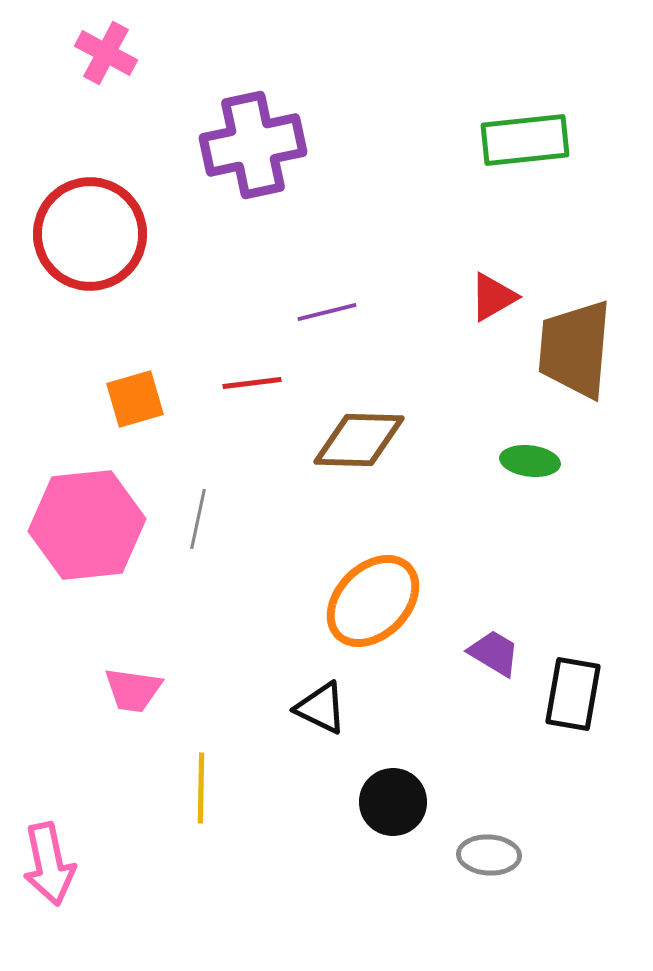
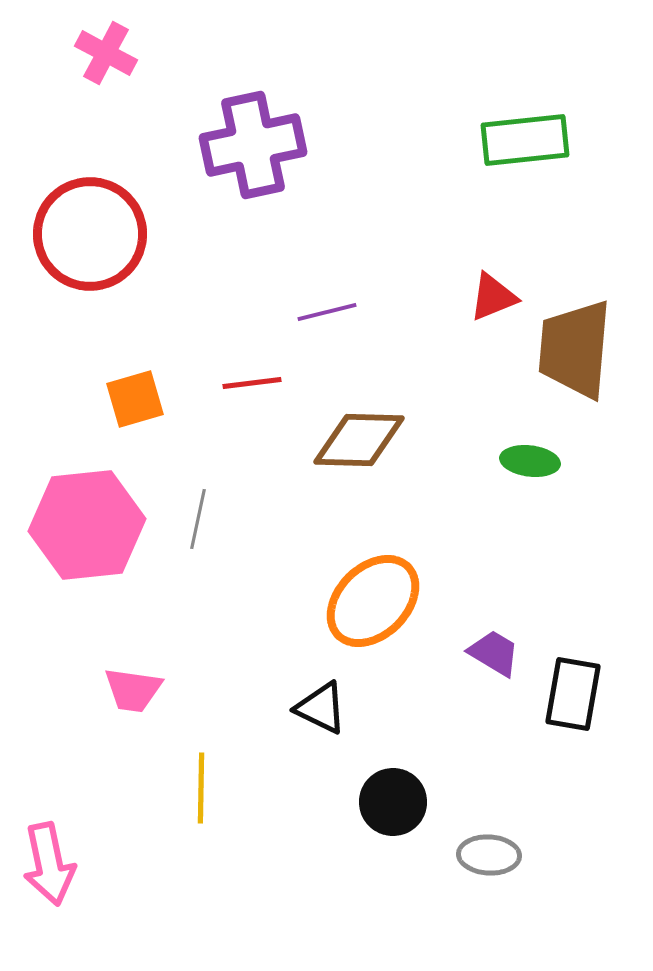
red triangle: rotated 8 degrees clockwise
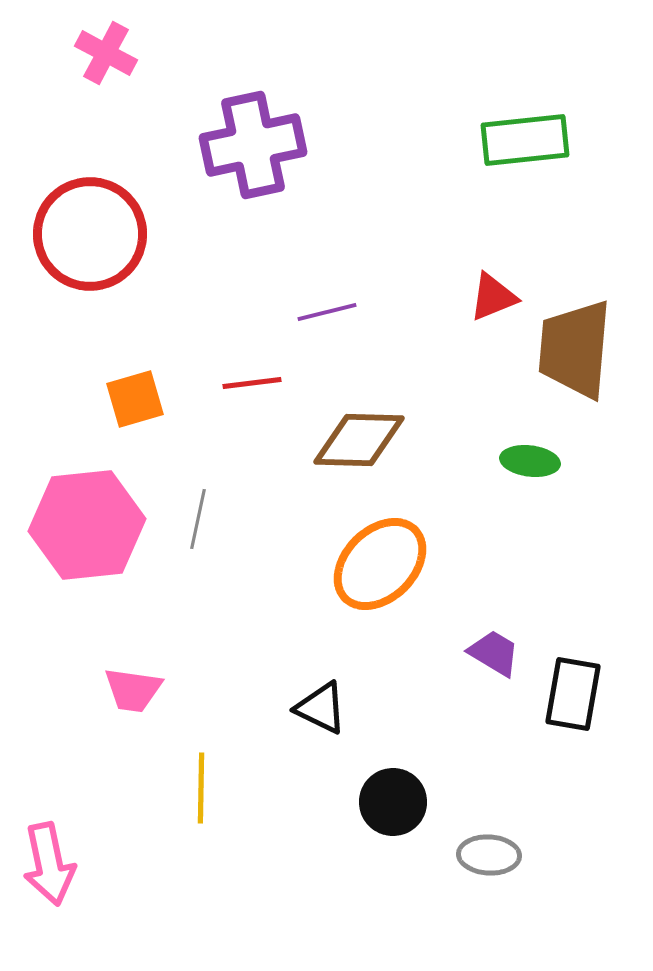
orange ellipse: moved 7 px right, 37 px up
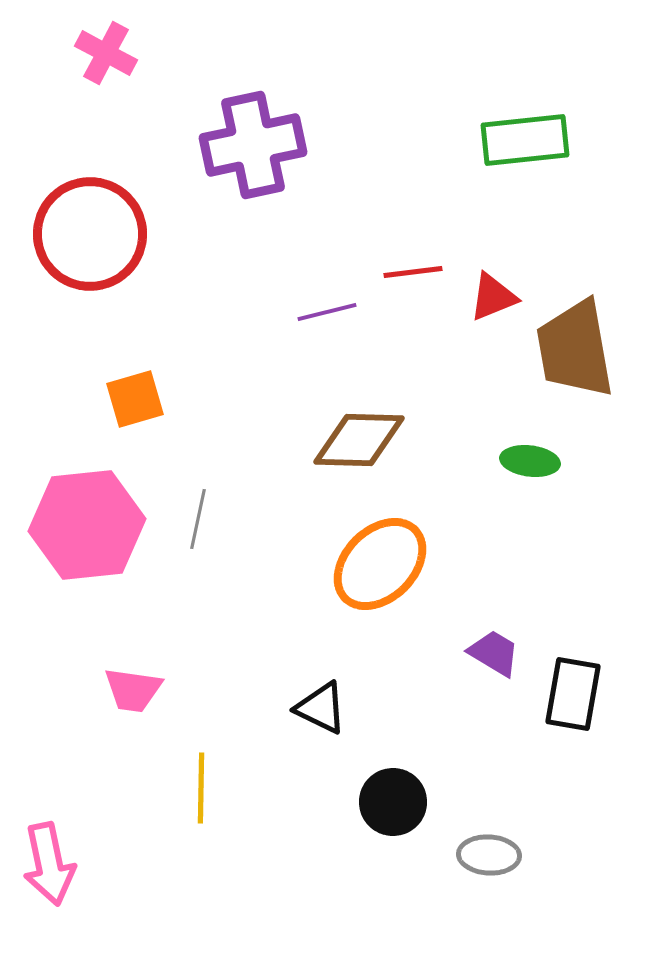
brown trapezoid: rotated 15 degrees counterclockwise
red line: moved 161 px right, 111 px up
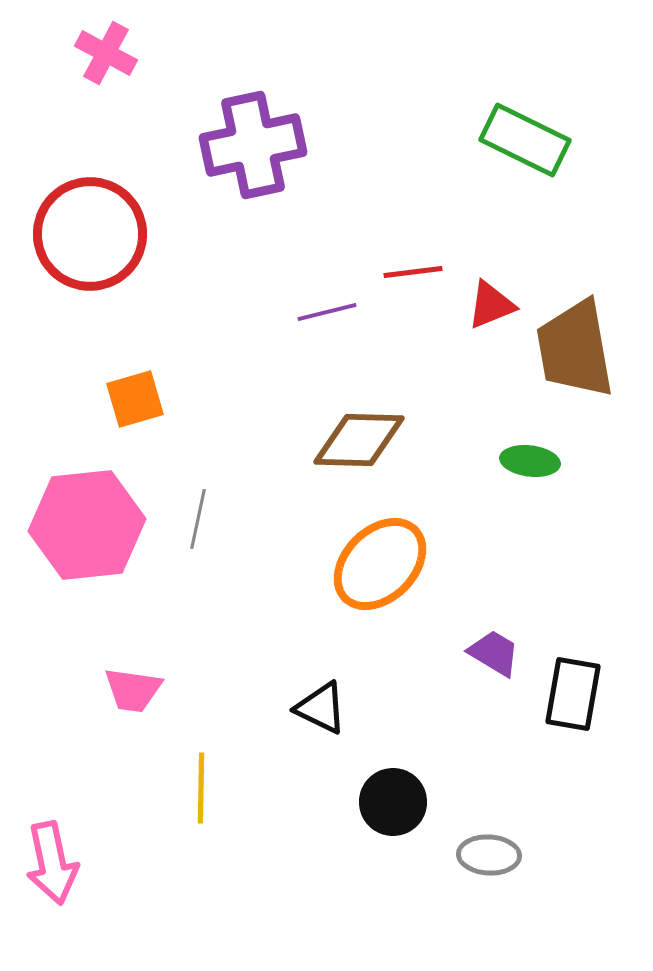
green rectangle: rotated 32 degrees clockwise
red triangle: moved 2 px left, 8 px down
pink arrow: moved 3 px right, 1 px up
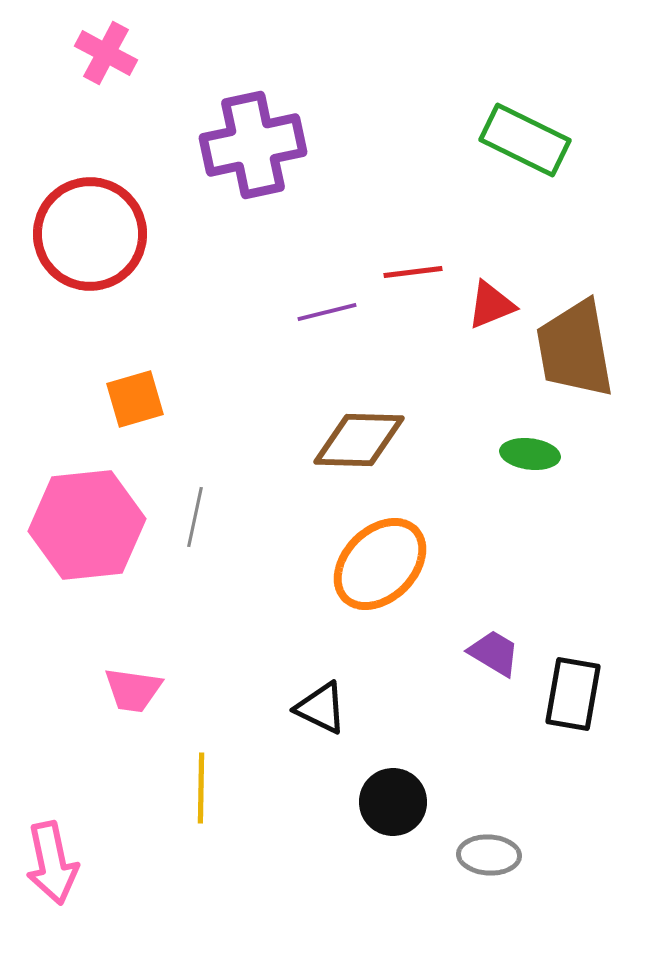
green ellipse: moved 7 px up
gray line: moved 3 px left, 2 px up
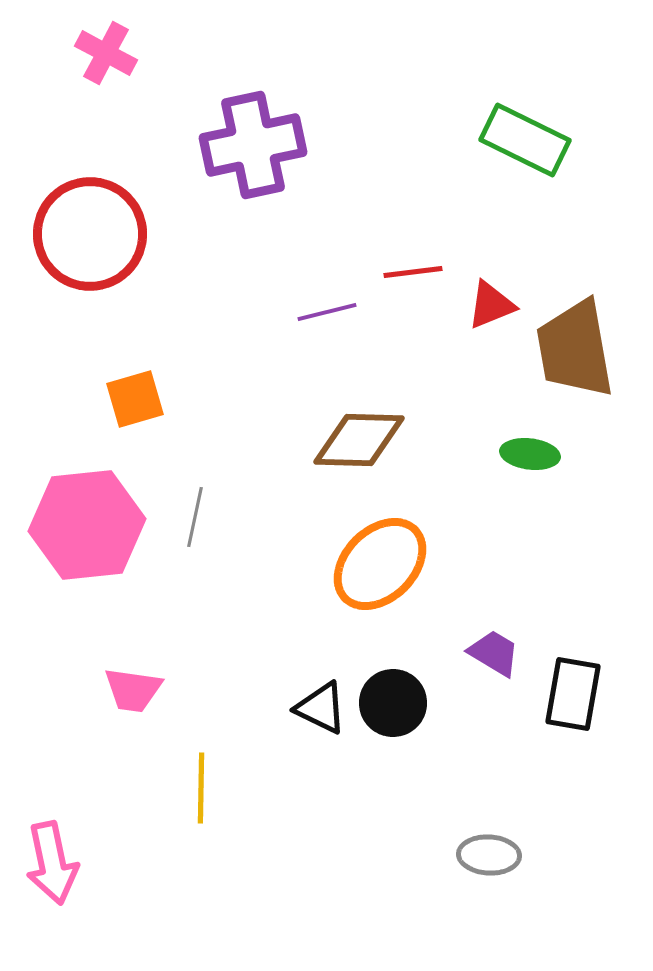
black circle: moved 99 px up
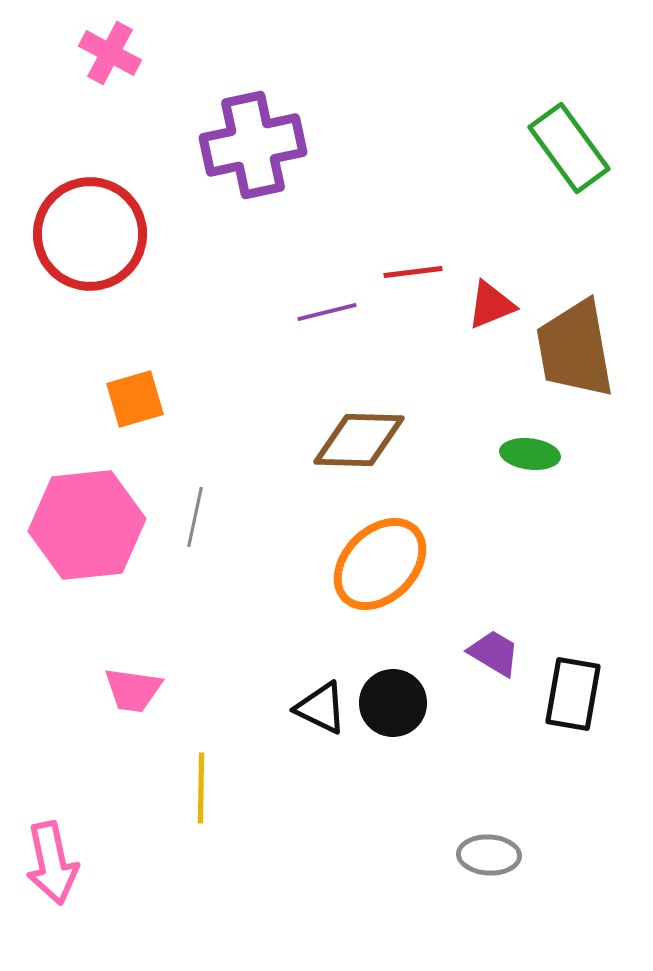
pink cross: moved 4 px right
green rectangle: moved 44 px right, 8 px down; rotated 28 degrees clockwise
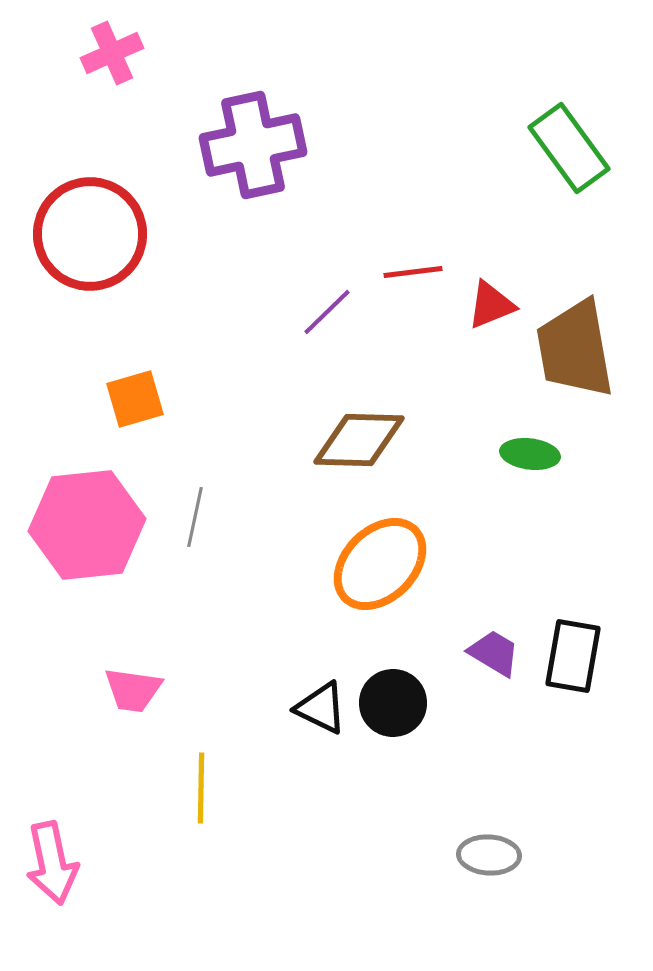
pink cross: moved 2 px right; rotated 38 degrees clockwise
purple line: rotated 30 degrees counterclockwise
black rectangle: moved 38 px up
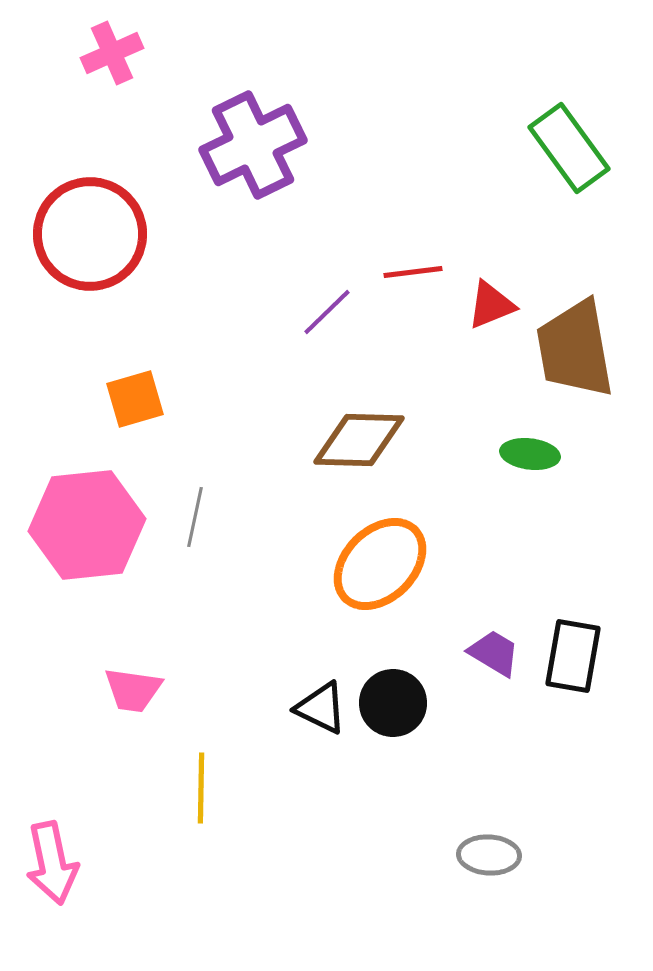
purple cross: rotated 14 degrees counterclockwise
